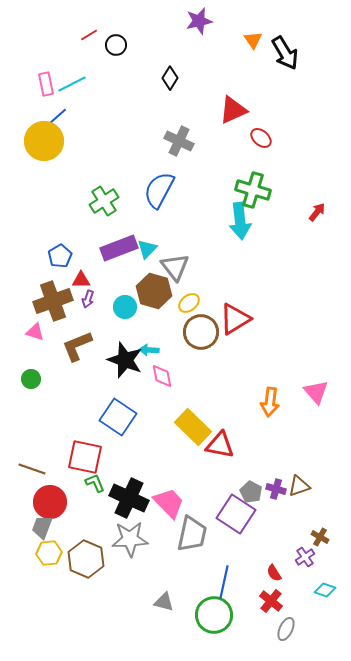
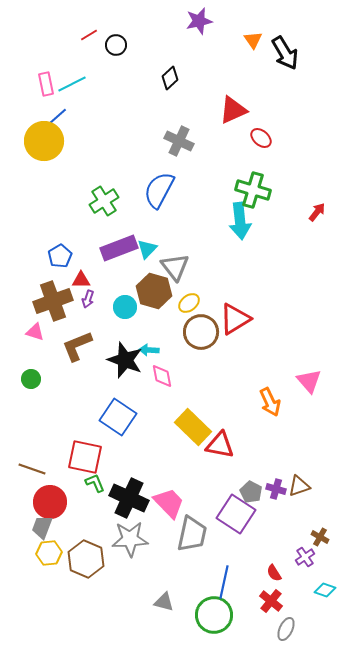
black diamond at (170, 78): rotated 15 degrees clockwise
pink triangle at (316, 392): moved 7 px left, 11 px up
orange arrow at (270, 402): rotated 32 degrees counterclockwise
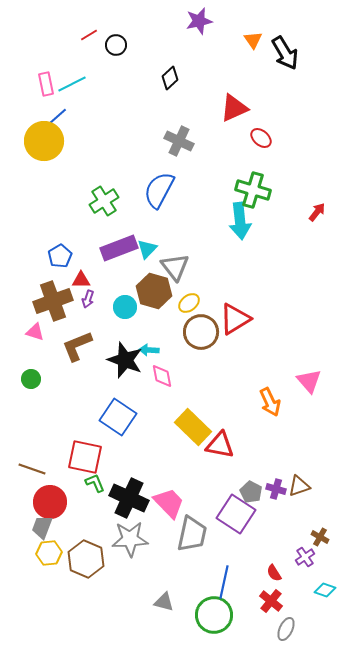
red triangle at (233, 110): moved 1 px right, 2 px up
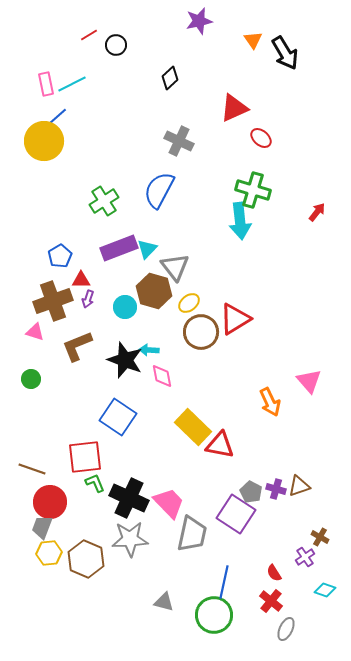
red square at (85, 457): rotated 18 degrees counterclockwise
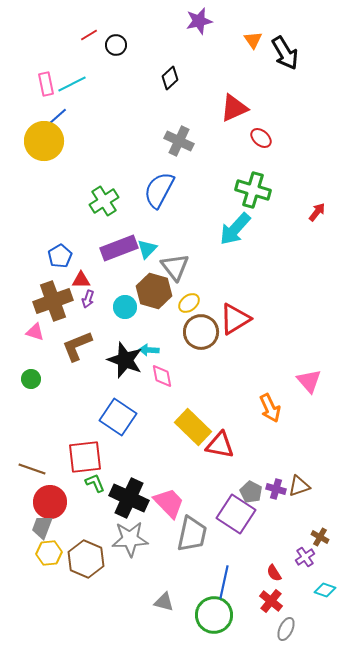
cyan arrow at (240, 221): moved 5 px left, 8 px down; rotated 48 degrees clockwise
orange arrow at (270, 402): moved 6 px down
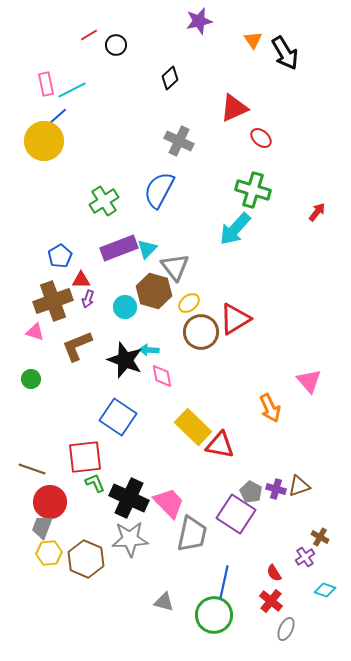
cyan line at (72, 84): moved 6 px down
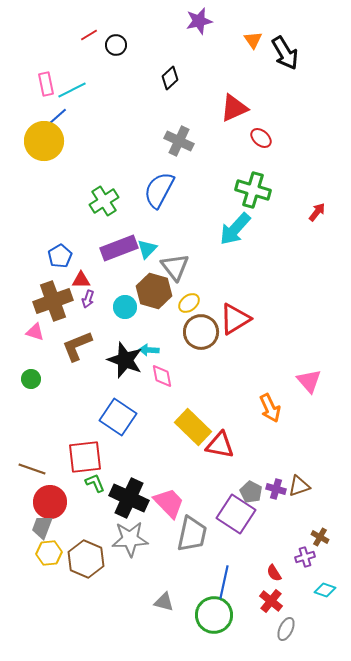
purple cross at (305, 557): rotated 18 degrees clockwise
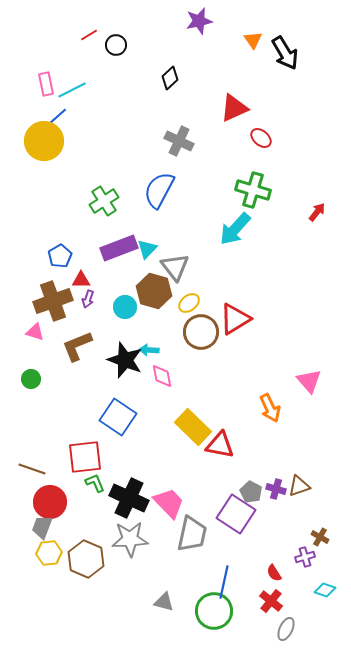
green circle at (214, 615): moved 4 px up
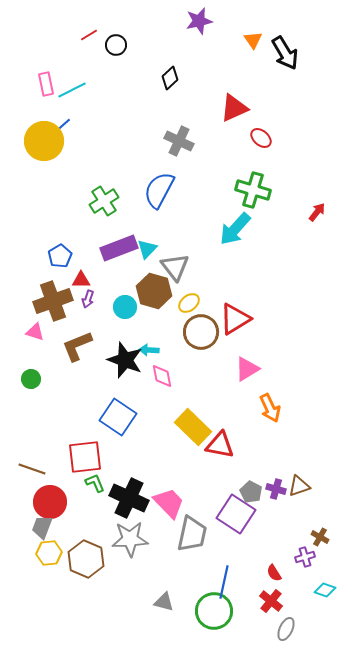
blue line at (58, 116): moved 4 px right, 10 px down
pink triangle at (309, 381): moved 62 px left, 12 px up; rotated 40 degrees clockwise
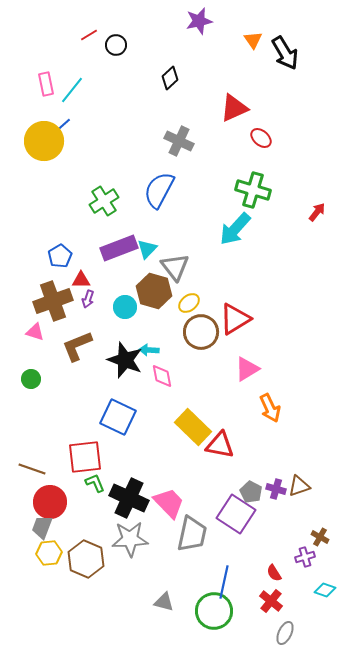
cyan line at (72, 90): rotated 24 degrees counterclockwise
blue square at (118, 417): rotated 9 degrees counterclockwise
gray ellipse at (286, 629): moved 1 px left, 4 px down
